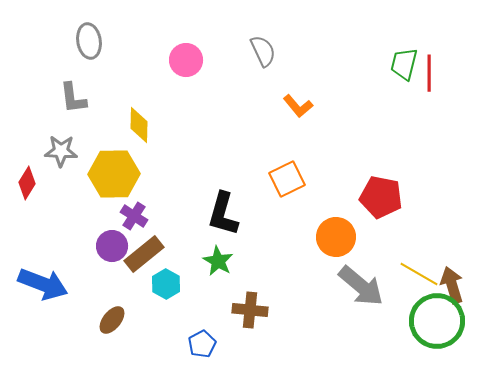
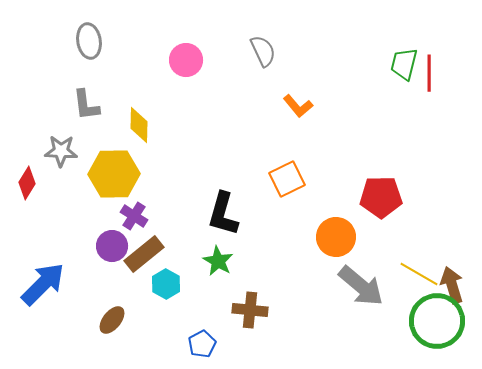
gray L-shape: moved 13 px right, 7 px down
red pentagon: rotated 12 degrees counterclockwise
blue arrow: rotated 66 degrees counterclockwise
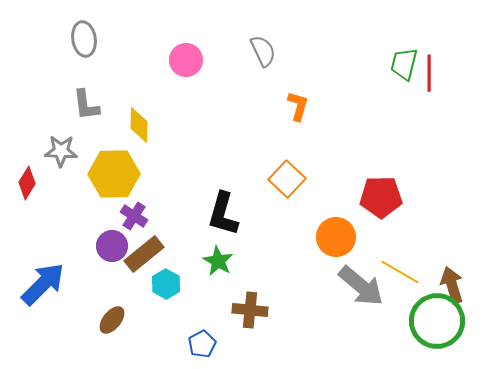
gray ellipse: moved 5 px left, 2 px up
orange L-shape: rotated 124 degrees counterclockwise
orange square: rotated 21 degrees counterclockwise
yellow line: moved 19 px left, 2 px up
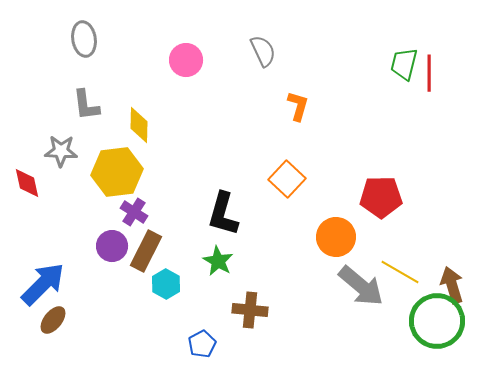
yellow hexagon: moved 3 px right, 2 px up; rotated 6 degrees counterclockwise
red diamond: rotated 44 degrees counterclockwise
purple cross: moved 4 px up
brown rectangle: moved 2 px right, 3 px up; rotated 24 degrees counterclockwise
brown ellipse: moved 59 px left
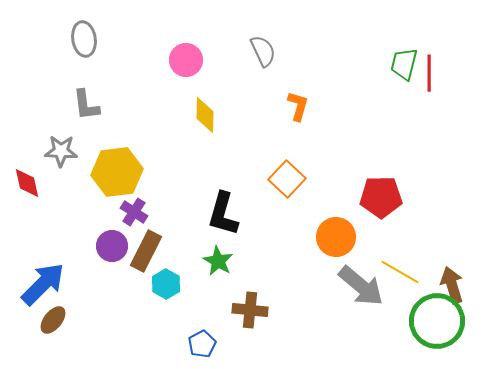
yellow diamond: moved 66 px right, 10 px up
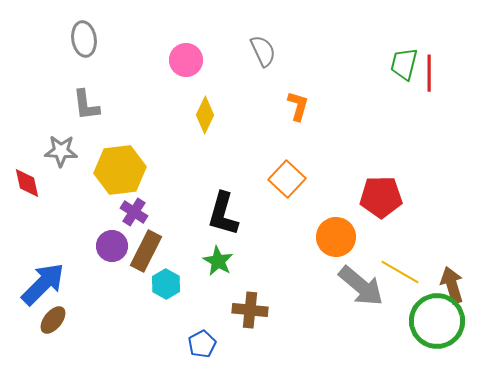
yellow diamond: rotated 24 degrees clockwise
yellow hexagon: moved 3 px right, 2 px up
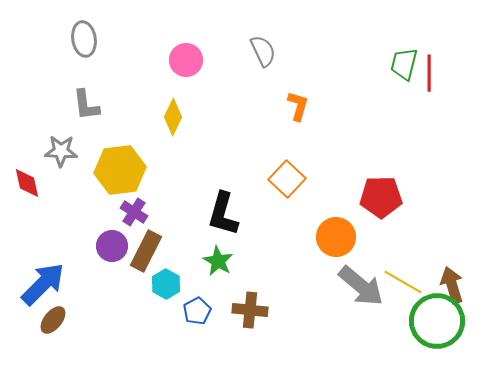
yellow diamond: moved 32 px left, 2 px down
yellow line: moved 3 px right, 10 px down
blue pentagon: moved 5 px left, 33 px up
